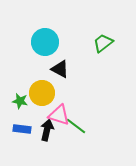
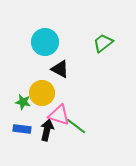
green star: moved 3 px right, 1 px down
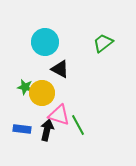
green star: moved 2 px right, 15 px up
green line: moved 2 px right, 1 px up; rotated 25 degrees clockwise
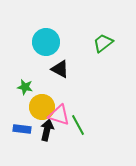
cyan circle: moved 1 px right
yellow circle: moved 14 px down
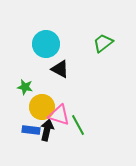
cyan circle: moved 2 px down
blue rectangle: moved 9 px right, 1 px down
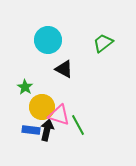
cyan circle: moved 2 px right, 4 px up
black triangle: moved 4 px right
green star: rotated 21 degrees clockwise
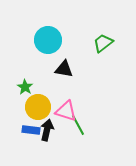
black triangle: rotated 18 degrees counterclockwise
yellow circle: moved 4 px left
pink triangle: moved 7 px right, 4 px up
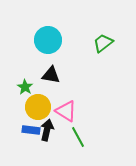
black triangle: moved 13 px left, 6 px down
pink triangle: rotated 15 degrees clockwise
green line: moved 12 px down
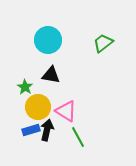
blue rectangle: rotated 24 degrees counterclockwise
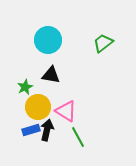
green star: rotated 14 degrees clockwise
